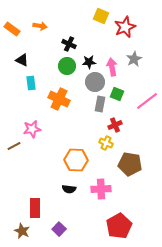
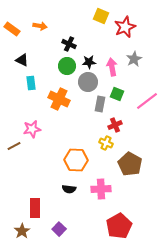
gray circle: moved 7 px left
brown pentagon: rotated 20 degrees clockwise
brown star: rotated 14 degrees clockwise
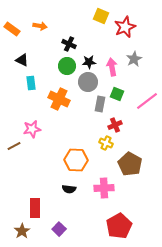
pink cross: moved 3 px right, 1 px up
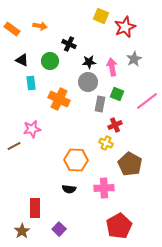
green circle: moved 17 px left, 5 px up
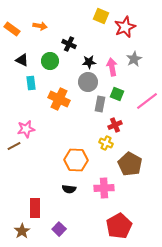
pink star: moved 6 px left
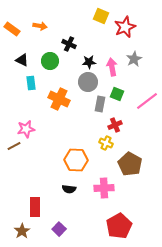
red rectangle: moved 1 px up
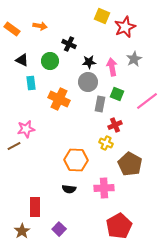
yellow square: moved 1 px right
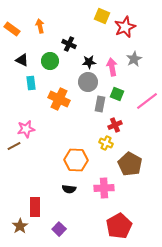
orange arrow: rotated 112 degrees counterclockwise
brown star: moved 2 px left, 5 px up
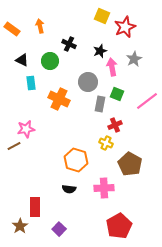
black star: moved 11 px right, 11 px up; rotated 16 degrees counterclockwise
orange hexagon: rotated 15 degrees clockwise
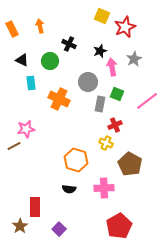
orange rectangle: rotated 28 degrees clockwise
